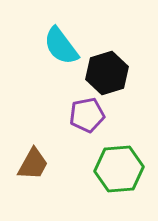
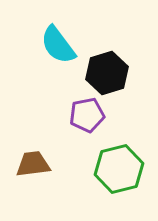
cyan semicircle: moved 3 px left, 1 px up
brown trapezoid: rotated 126 degrees counterclockwise
green hexagon: rotated 9 degrees counterclockwise
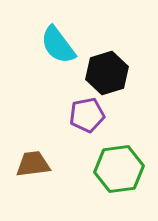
green hexagon: rotated 6 degrees clockwise
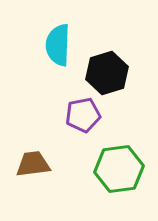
cyan semicircle: rotated 39 degrees clockwise
purple pentagon: moved 4 px left
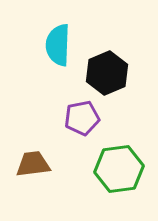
black hexagon: rotated 6 degrees counterclockwise
purple pentagon: moved 1 px left, 3 px down
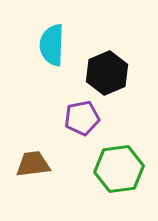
cyan semicircle: moved 6 px left
